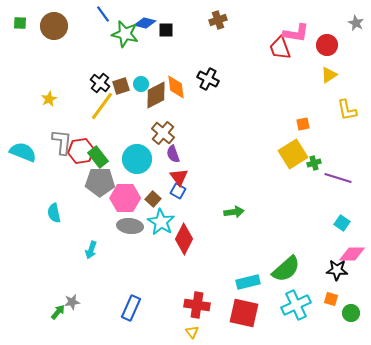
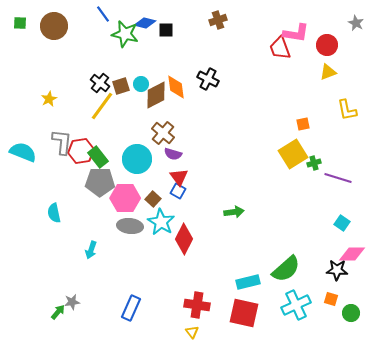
yellow triangle at (329, 75): moved 1 px left, 3 px up; rotated 12 degrees clockwise
purple semicircle at (173, 154): rotated 54 degrees counterclockwise
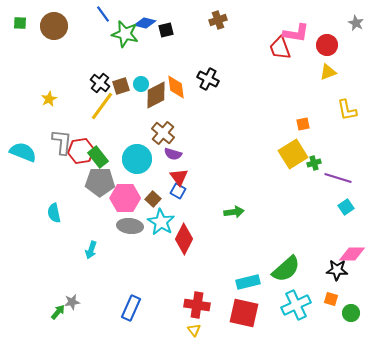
black square at (166, 30): rotated 14 degrees counterclockwise
cyan square at (342, 223): moved 4 px right, 16 px up; rotated 21 degrees clockwise
yellow triangle at (192, 332): moved 2 px right, 2 px up
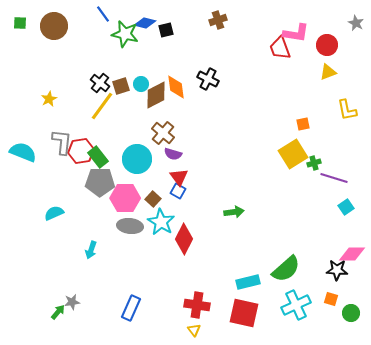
purple line at (338, 178): moved 4 px left
cyan semicircle at (54, 213): rotated 78 degrees clockwise
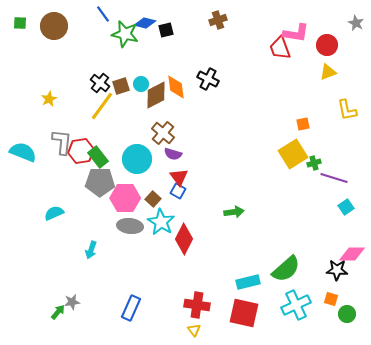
green circle at (351, 313): moved 4 px left, 1 px down
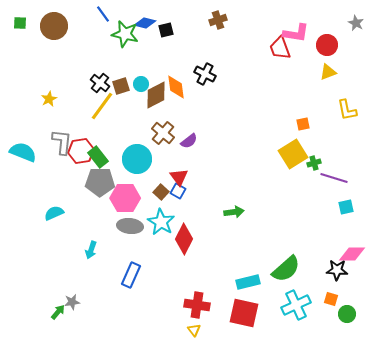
black cross at (208, 79): moved 3 px left, 5 px up
purple semicircle at (173, 154): moved 16 px right, 13 px up; rotated 54 degrees counterclockwise
brown square at (153, 199): moved 8 px right, 7 px up
cyan square at (346, 207): rotated 21 degrees clockwise
blue rectangle at (131, 308): moved 33 px up
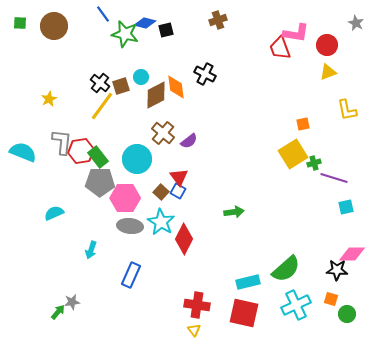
cyan circle at (141, 84): moved 7 px up
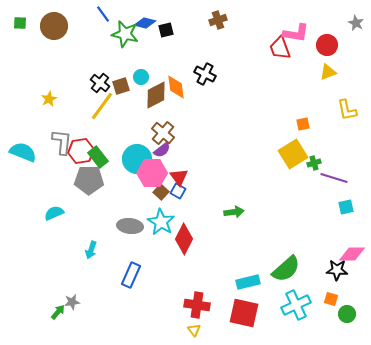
purple semicircle at (189, 141): moved 27 px left, 9 px down
gray pentagon at (100, 182): moved 11 px left, 2 px up
pink hexagon at (125, 198): moved 27 px right, 25 px up
